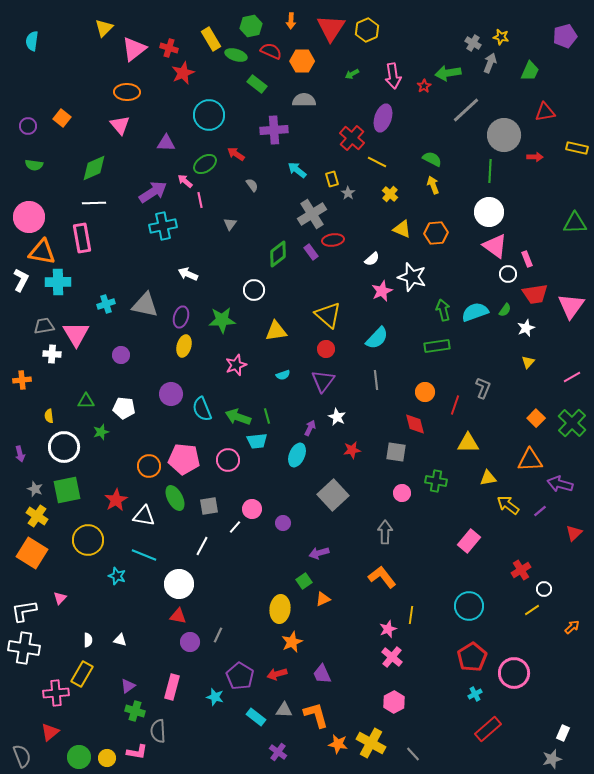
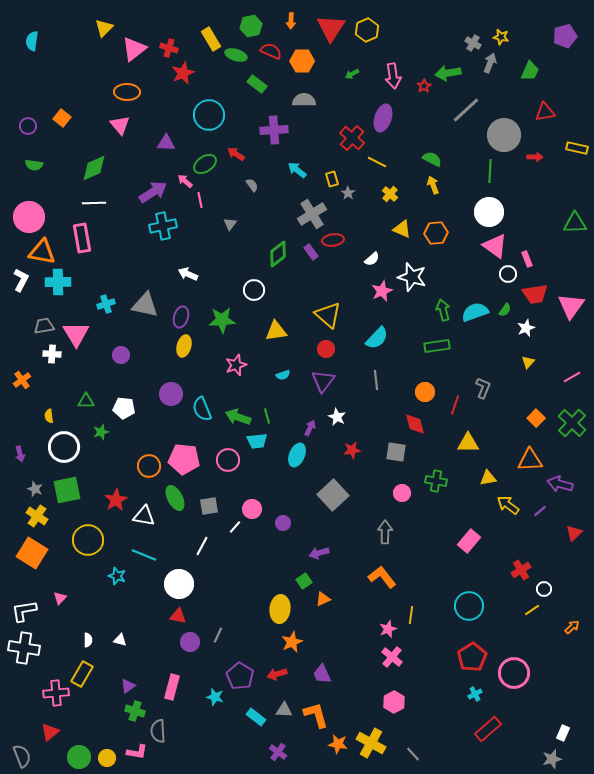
orange cross at (22, 380): rotated 30 degrees counterclockwise
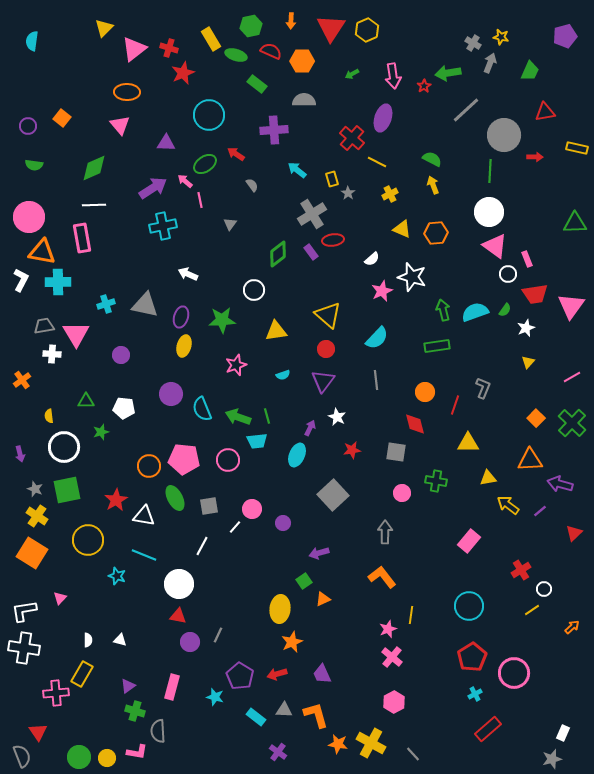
purple arrow at (153, 192): moved 4 px up
yellow cross at (390, 194): rotated 21 degrees clockwise
white line at (94, 203): moved 2 px down
red triangle at (50, 732): moved 12 px left; rotated 24 degrees counterclockwise
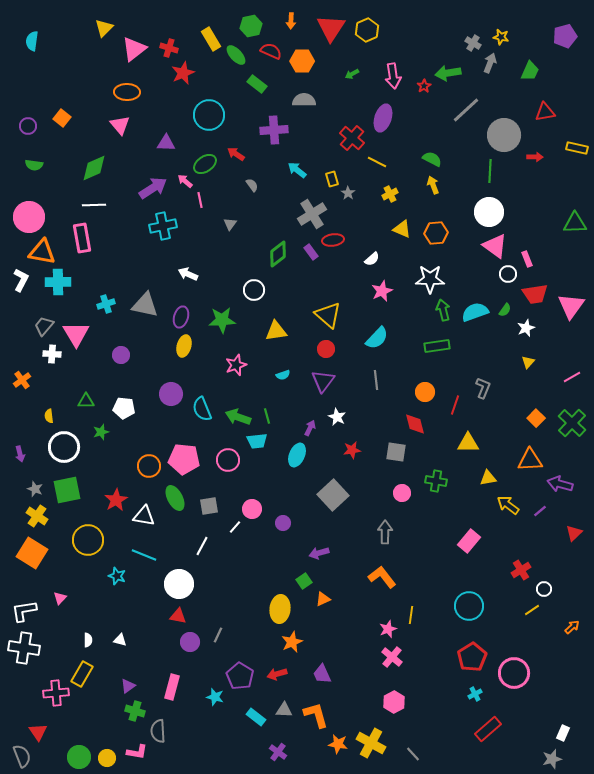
green ellipse at (236, 55): rotated 30 degrees clockwise
white star at (412, 277): moved 18 px right, 2 px down; rotated 16 degrees counterclockwise
gray trapezoid at (44, 326): rotated 40 degrees counterclockwise
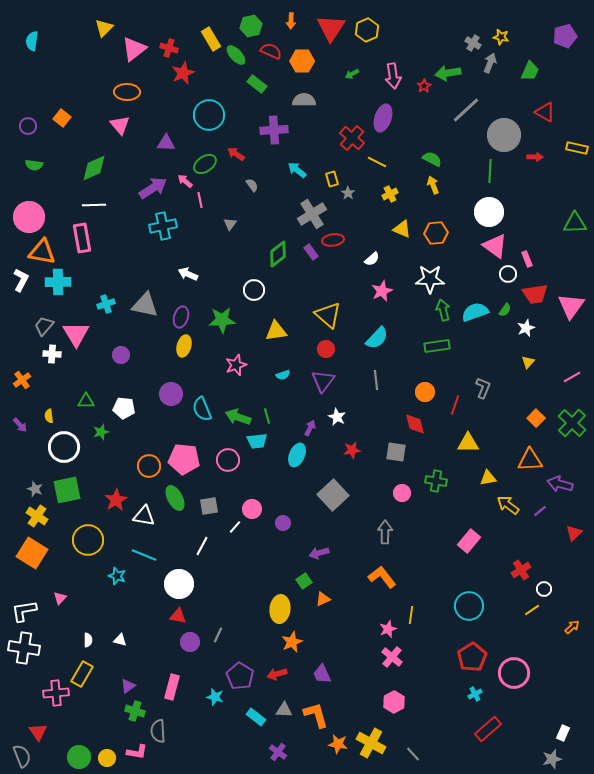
red triangle at (545, 112): rotated 40 degrees clockwise
purple arrow at (20, 454): moved 29 px up; rotated 28 degrees counterclockwise
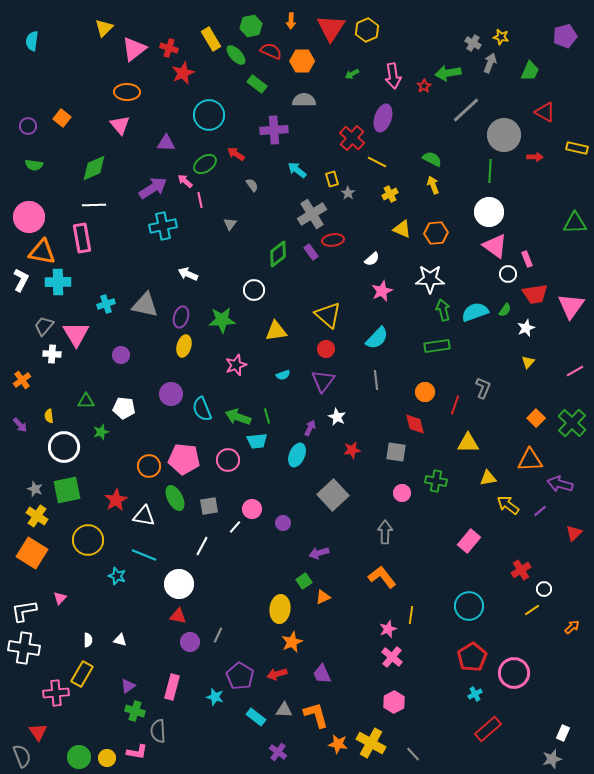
pink line at (572, 377): moved 3 px right, 6 px up
orange triangle at (323, 599): moved 2 px up
